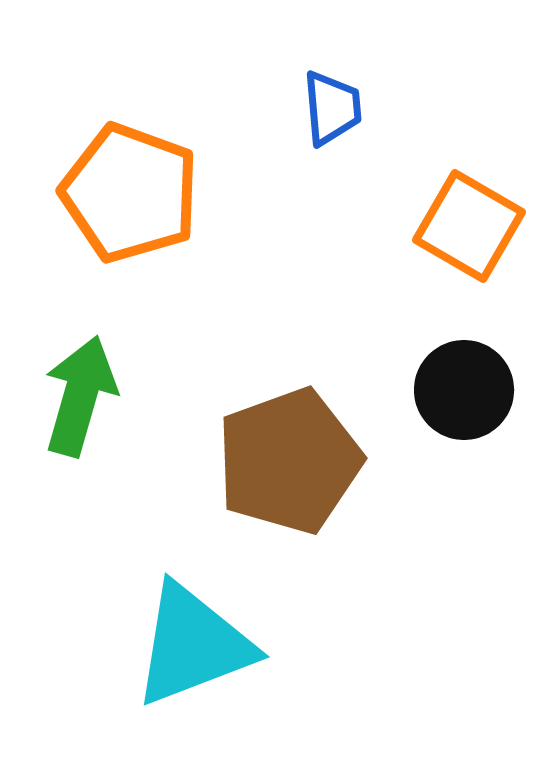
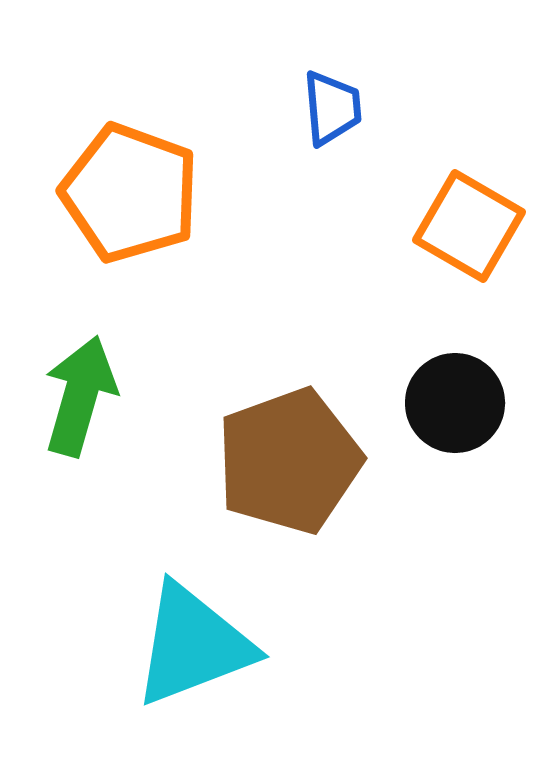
black circle: moved 9 px left, 13 px down
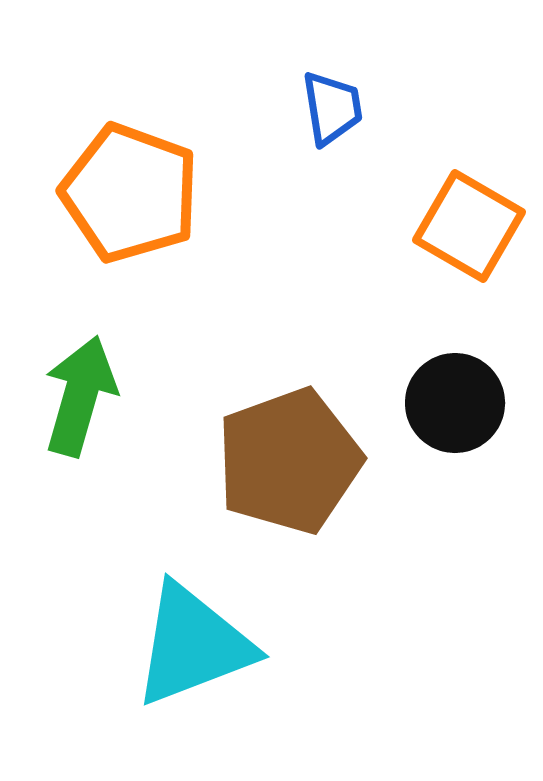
blue trapezoid: rotated 4 degrees counterclockwise
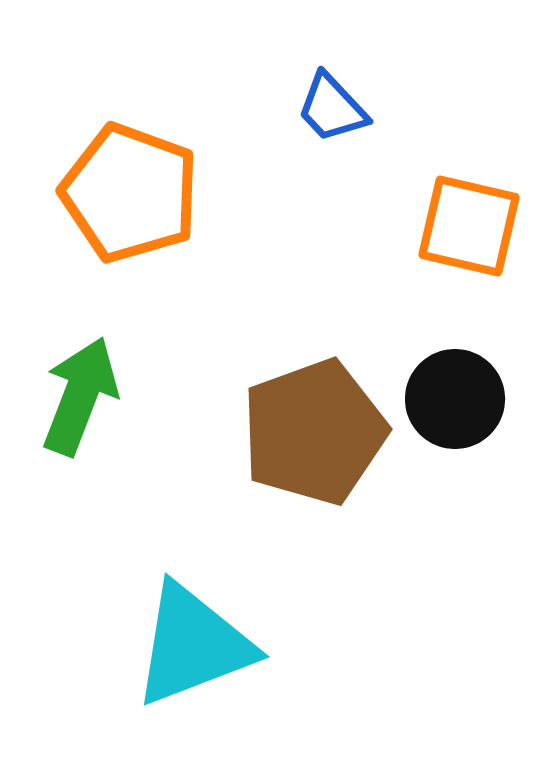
blue trapezoid: rotated 146 degrees clockwise
orange square: rotated 17 degrees counterclockwise
green arrow: rotated 5 degrees clockwise
black circle: moved 4 px up
brown pentagon: moved 25 px right, 29 px up
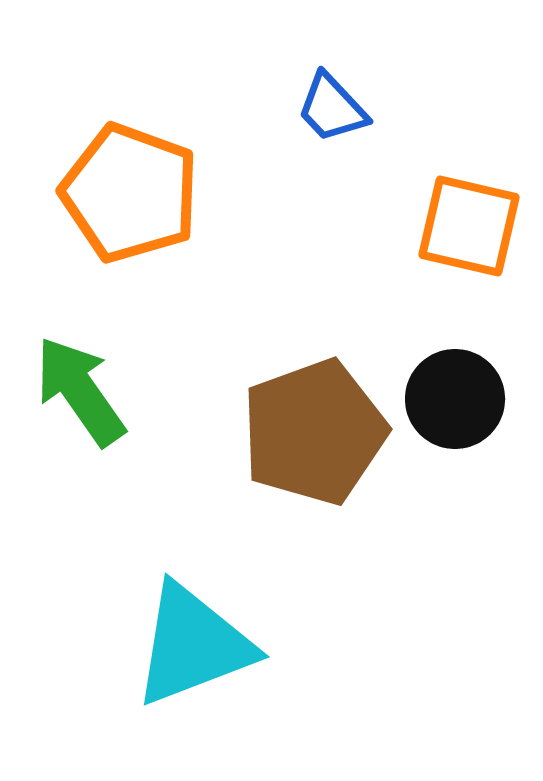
green arrow: moved 5 px up; rotated 56 degrees counterclockwise
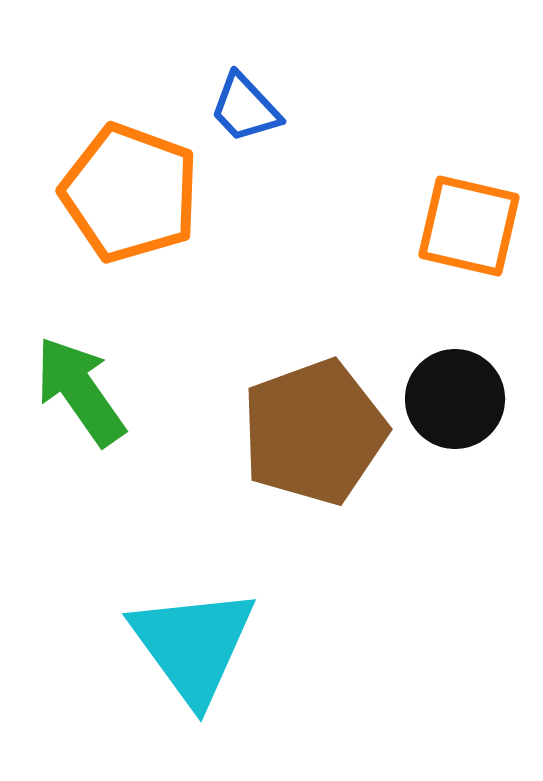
blue trapezoid: moved 87 px left
cyan triangle: rotated 45 degrees counterclockwise
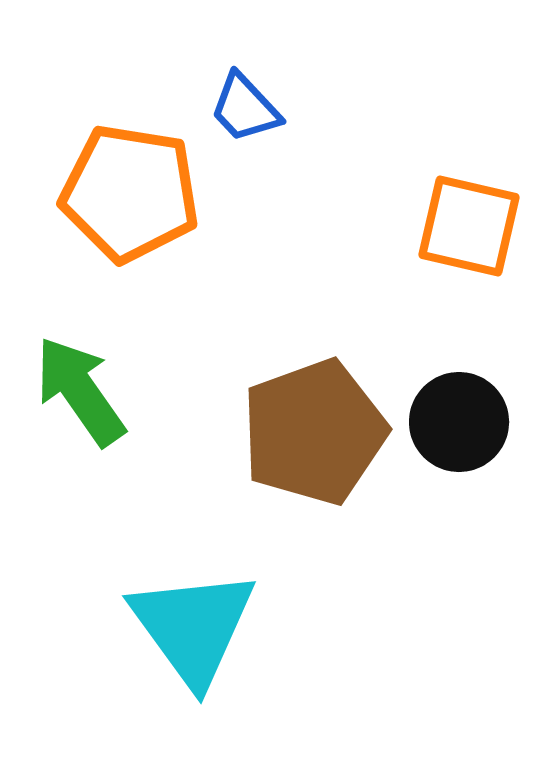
orange pentagon: rotated 11 degrees counterclockwise
black circle: moved 4 px right, 23 px down
cyan triangle: moved 18 px up
